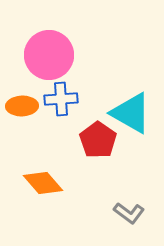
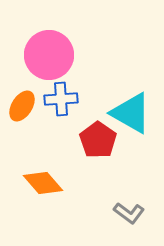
orange ellipse: rotated 56 degrees counterclockwise
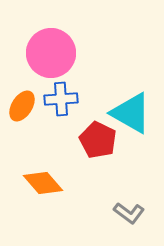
pink circle: moved 2 px right, 2 px up
red pentagon: rotated 9 degrees counterclockwise
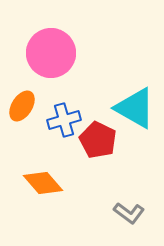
blue cross: moved 3 px right, 21 px down; rotated 12 degrees counterclockwise
cyan triangle: moved 4 px right, 5 px up
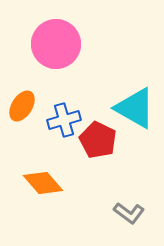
pink circle: moved 5 px right, 9 px up
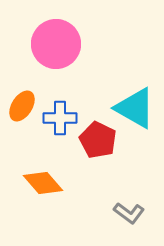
blue cross: moved 4 px left, 2 px up; rotated 16 degrees clockwise
